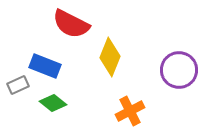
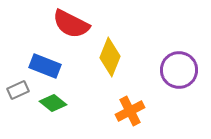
gray rectangle: moved 5 px down
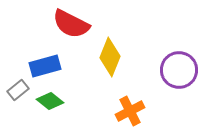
blue rectangle: rotated 36 degrees counterclockwise
gray rectangle: rotated 15 degrees counterclockwise
green diamond: moved 3 px left, 2 px up
